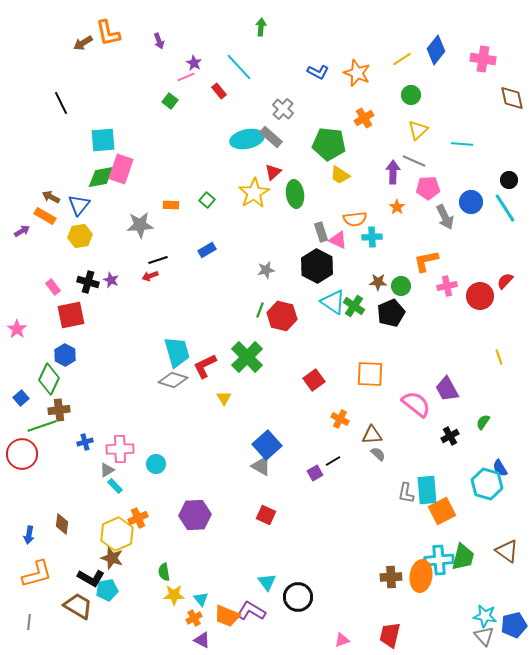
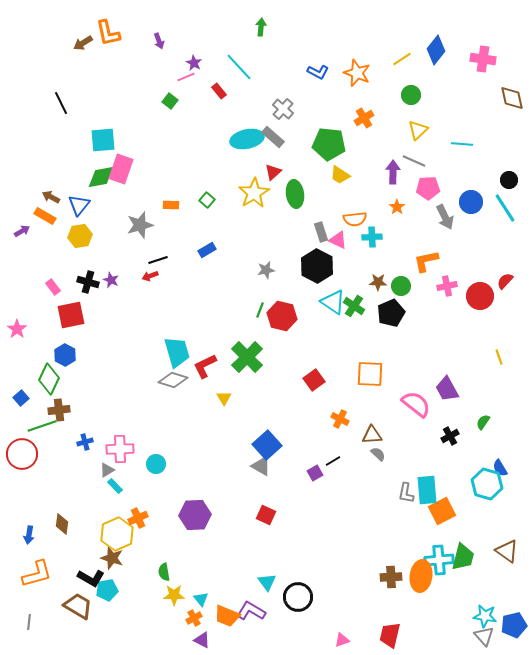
gray rectangle at (271, 137): moved 2 px right
gray star at (140, 225): rotated 12 degrees counterclockwise
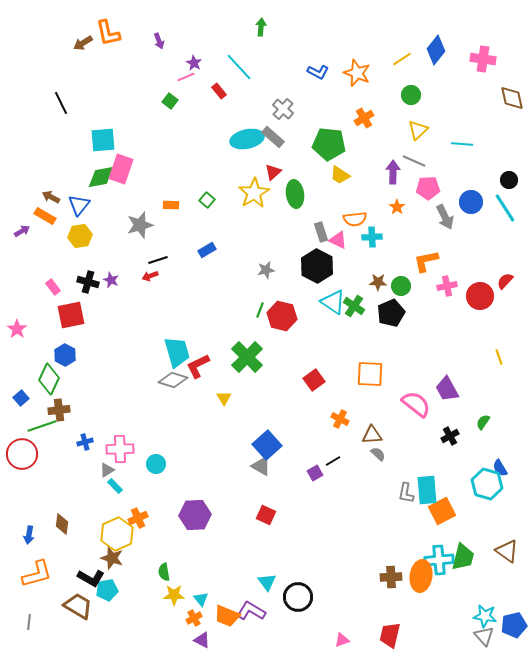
red L-shape at (205, 366): moved 7 px left
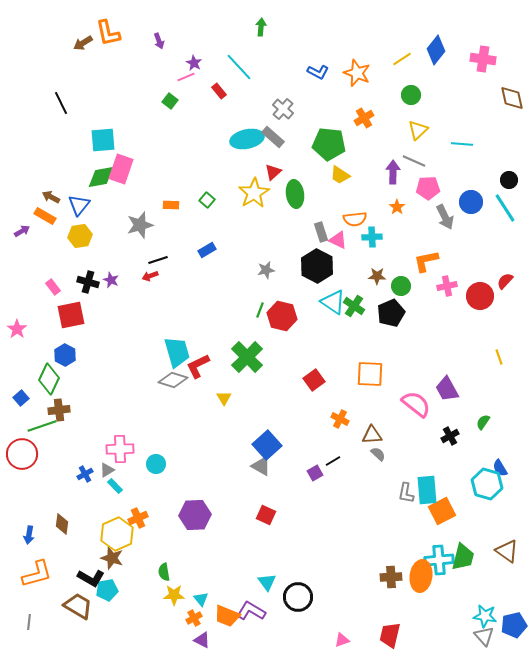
brown star at (378, 282): moved 1 px left, 6 px up
blue cross at (85, 442): moved 32 px down; rotated 14 degrees counterclockwise
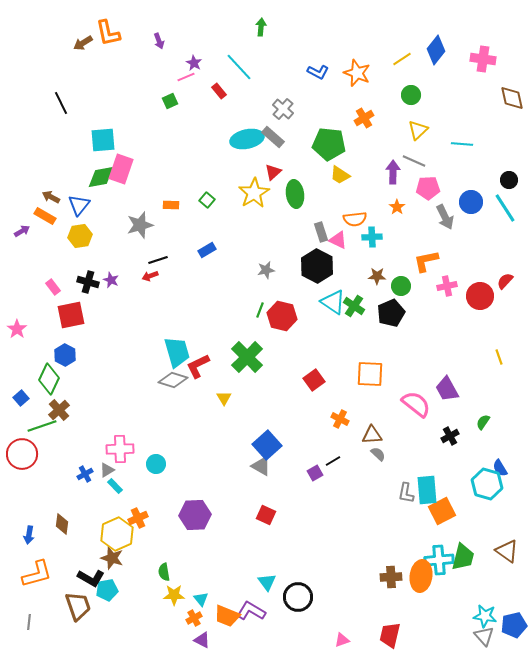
green square at (170, 101): rotated 28 degrees clockwise
brown cross at (59, 410): rotated 35 degrees counterclockwise
brown trapezoid at (78, 606): rotated 40 degrees clockwise
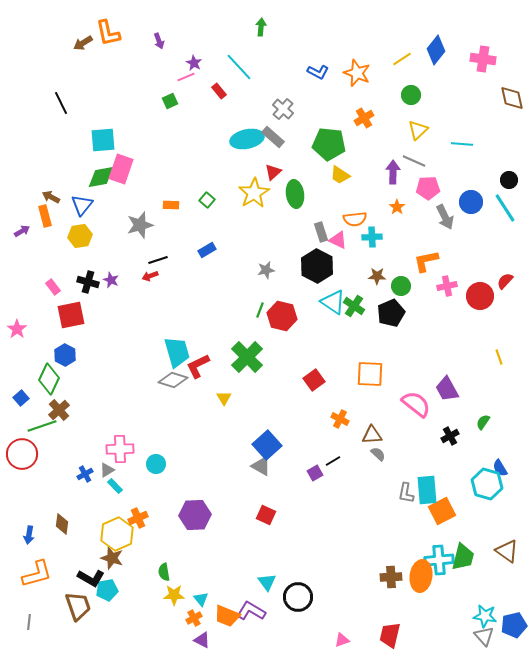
blue triangle at (79, 205): moved 3 px right
orange rectangle at (45, 216): rotated 45 degrees clockwise
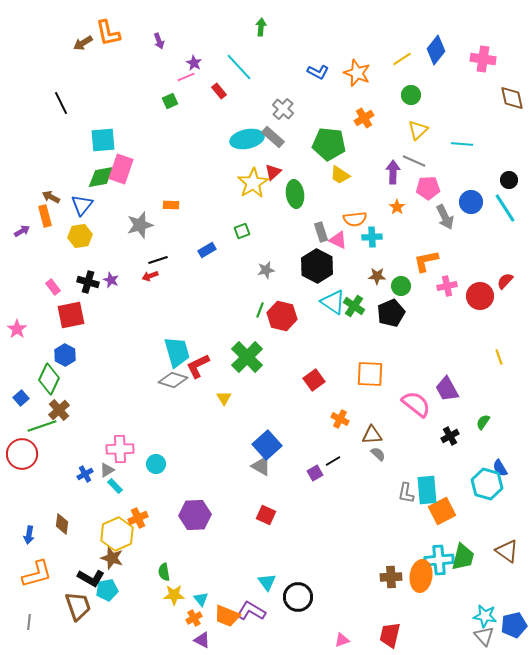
yellow star at (254, 193): moved 1 px left, 10 px up
green square at (207, 200): moved 35 px right, 31 px down; rotated 28 degrees clockwise
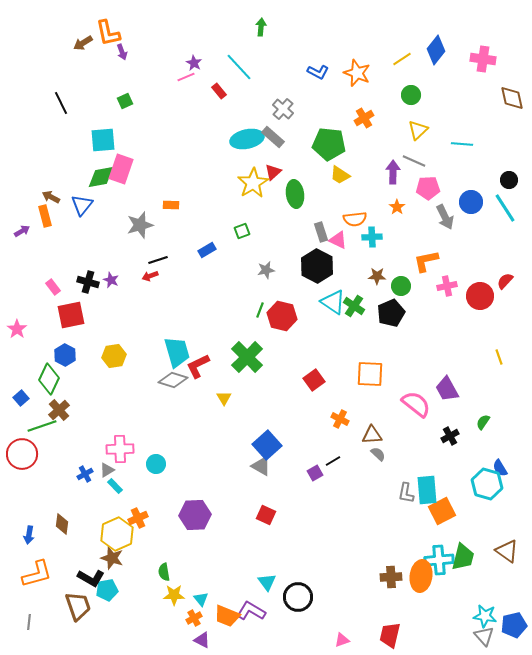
purple arrow at (159, 41): moved 37 px left, 11 px down
green square at (170, 101): moved 45 px left
yellow hexagon at (80, 236): moved 34 px right, 120 px down
